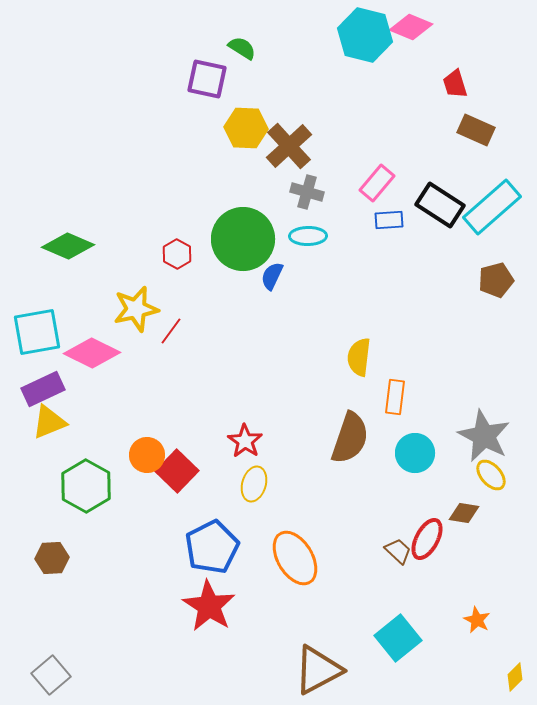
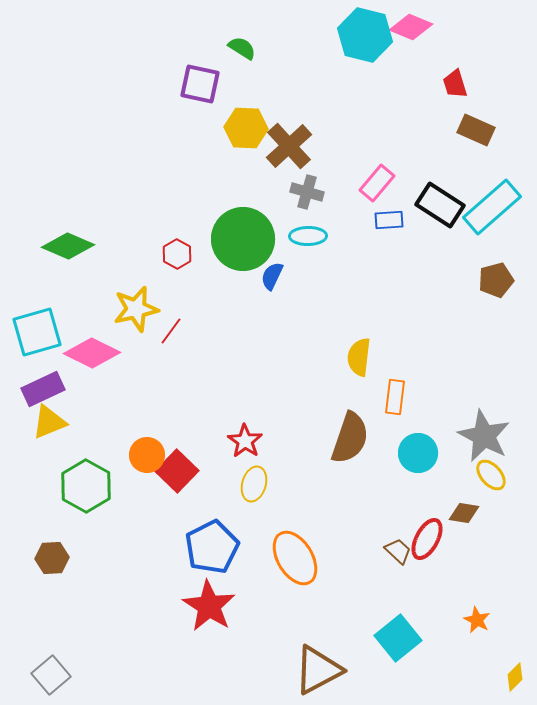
purple square at (207, 79): moved 7 px left, 5 px down
cyan square at (37, 332): rotated 6 degrees counterclockwise
cyan circle at (415, 453): moved 3 px right
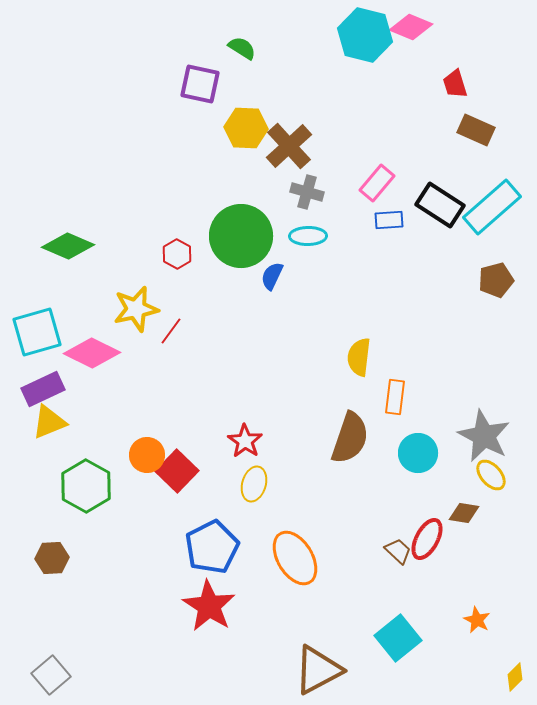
green circle at (243, 239): moved 2 px left, 3 px up
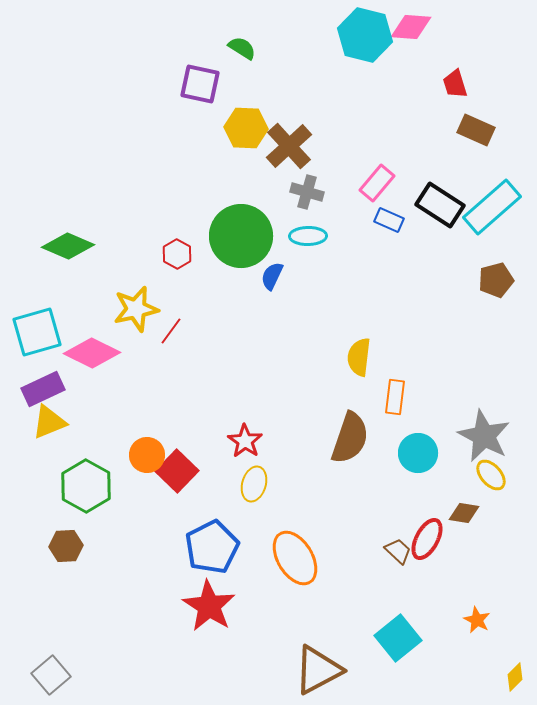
pink diamond at (411, 27): rotated 18 degrees counterclockwise
blue rectangle at (389, 220): rotated 28 degrees clockwise
brown hexagon at (52, 558): moved 14 px right, 12 px up
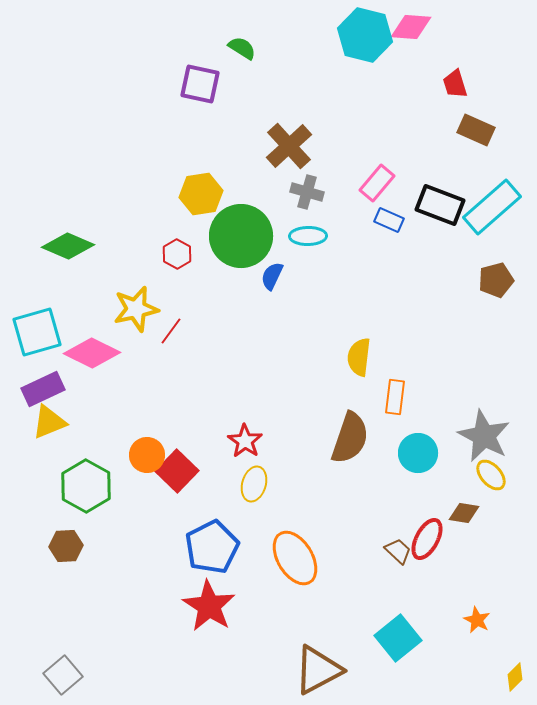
yellow hexagon at (246, 128): moved 45 px left, 66 px down; rotated 12 degrees counterclockwise
black rectangle at (440, 205): rotated 12 degrees counterclockwise
gray square at (51, 675): moved 12 px right
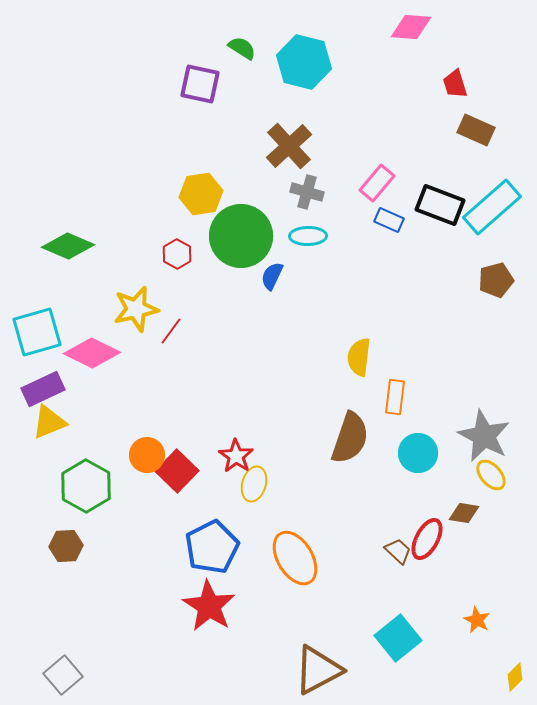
cyan hexagon at (365, 35): moved 61 px left, 27 px down
red star at (245, 441): moved 9 px left, 15 px down
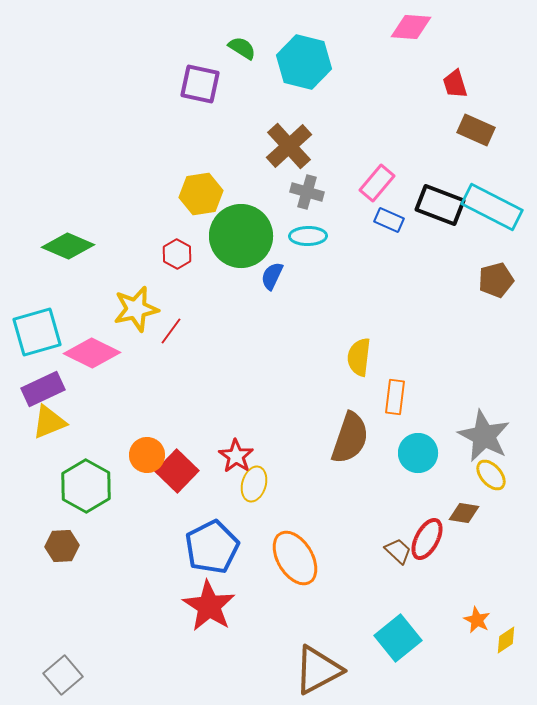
cyan rectangle at (492, 207): rotated 68 degrees clockwise
brown hexagon at (66, 546): moved 4 px left
yellow diamond at (515, 677): moved 9 px left, 37 px up; rotated 12 degrees clockwise
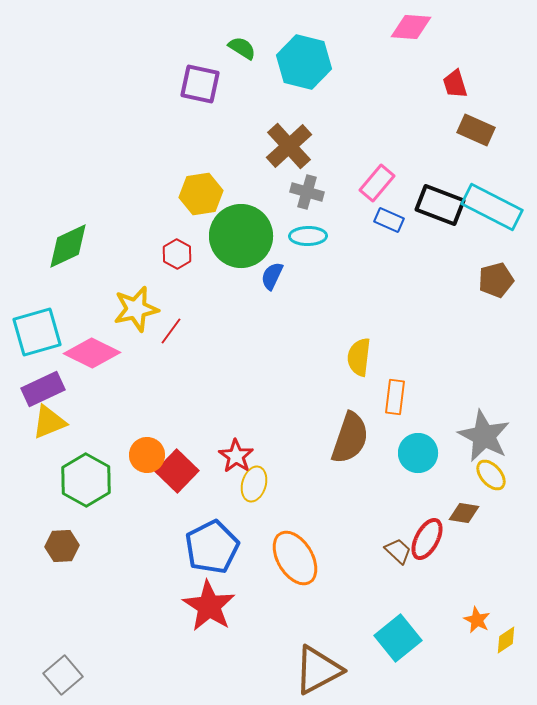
green diamond at (68, 246): rotated 48 degrees counterclockwise
green hexagon at (86, 486): moved 6 px up
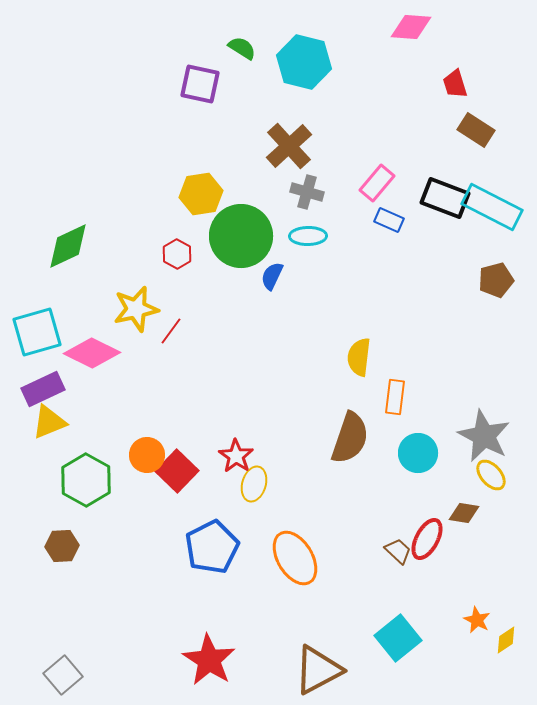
brown rectangle at (476, 130): rotated 9 degrees clockwise
black rectangle at (440, 205): moved 5 px right, 7 px up
red star at (209, 606): moved 54 px down
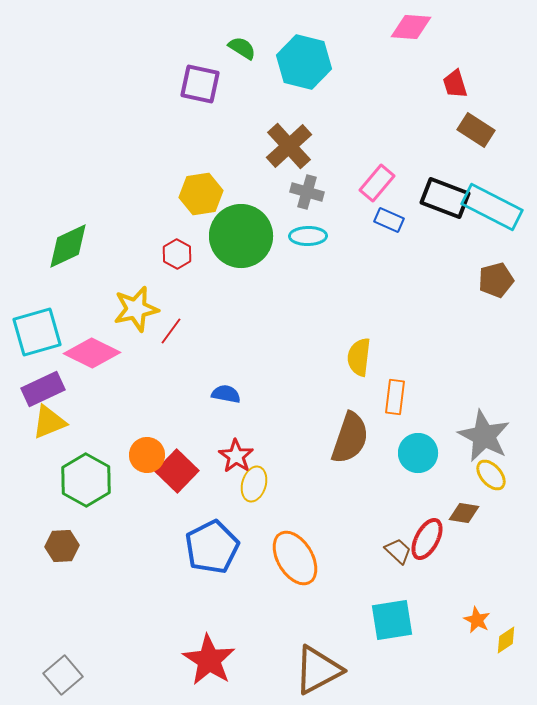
blue semicircle at (272, 276): moved 46 px left, 118 px down; rotated 76 degrees clockwise
cyan square at (398, 638): moved 6 px left, 18 px up; rotated 30 degrees clockwise
